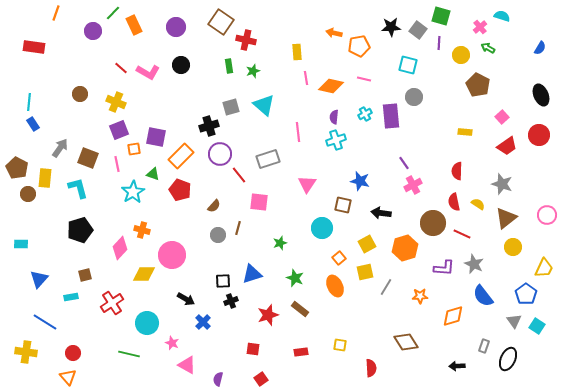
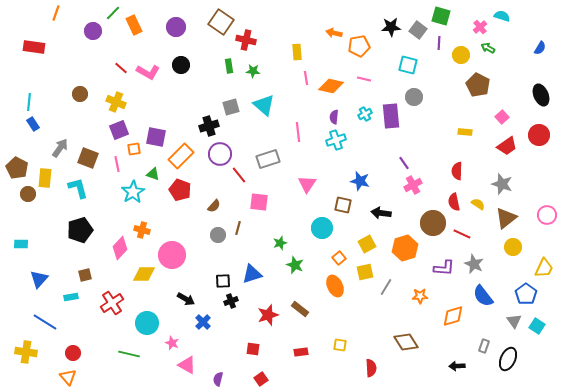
green star at (253, 71): rotated 24 degrees clockwise
green star at (295, 278): moved 13 px up
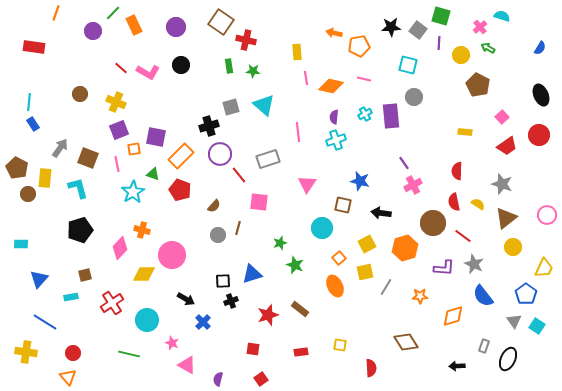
red line at (462, 234): moved 1 px right, 2 px down; rotated 12 degrees clockwise
cyan circle at (147, 323): moved 3 px up
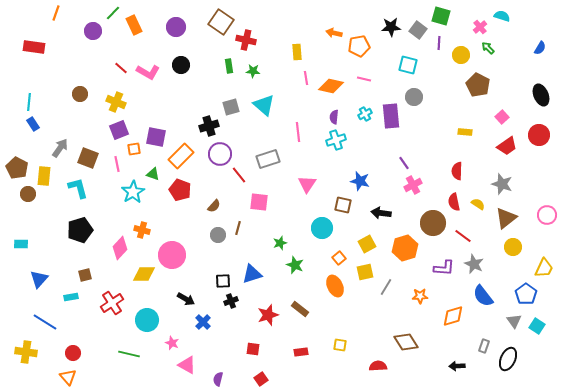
green arrow at (488, 48): rotated 16 degrees clockwise
yellow rectangle at (45, 178): moved 1 px left, 2 px up
red semicircle at (371, 368): moved 7 px right, 2 px up; rotated 90 degrees counterclockwise
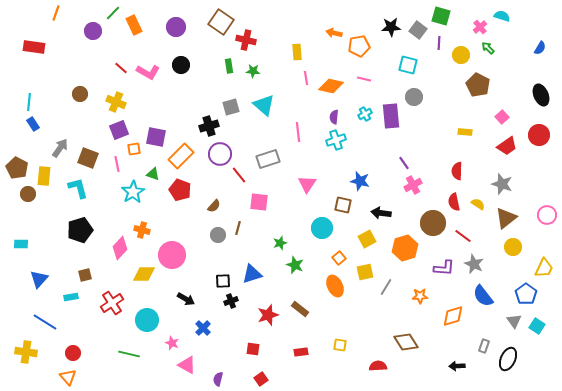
yellow square at (367, 244): moved 5 px up
blue cross at (203, 322): moved 6 px down
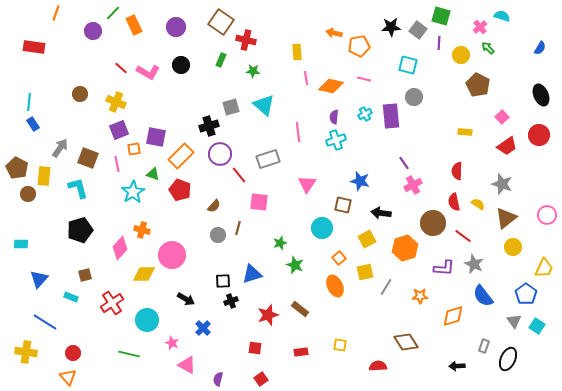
green rectangle at (229, 66): moved 8 px left, 6 px up; rotated 32 degrees clockwise
cyan rectangle at (71, 297): rotated 32 degrees clockwise
red square at (253, 349): moved 2 px right, 1 px up
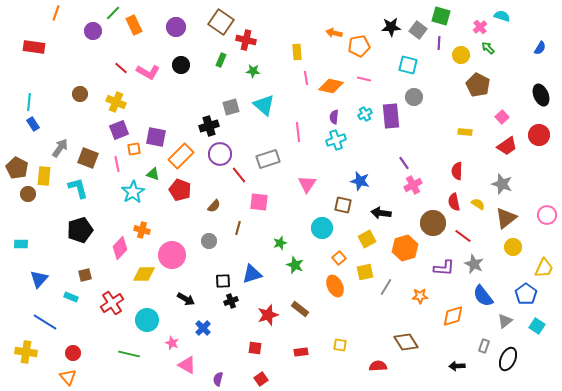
gray circle at (218, 235): moved 9 px left, 6 px down
gray triangle at (514, 321): moved 9 px left; rotated 28 degrees clockwise
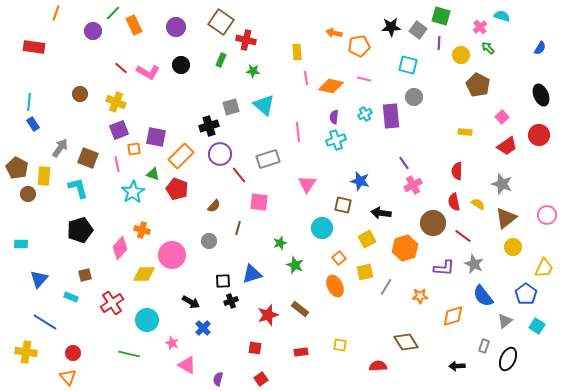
red pentagon at (180, 190): moved 3 px left, 1 px up
black arrow at (186, 299): moved 5 px right, 3 px down
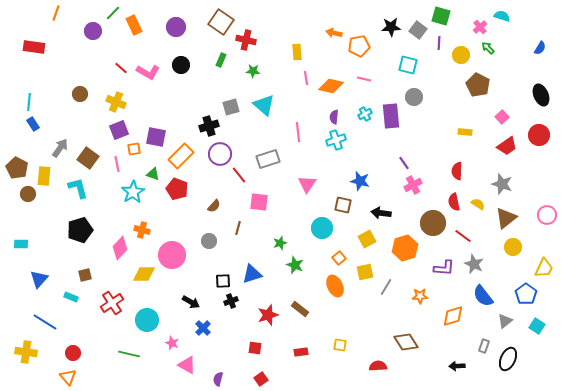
brown square at (88, 158): rotated 15 degrees clockwise
